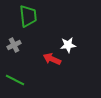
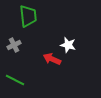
white star: rotated 21 degrees clockwise
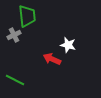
green trapezoid: moved 1 px left
gray cross: moved 10 px up
